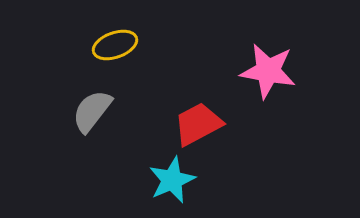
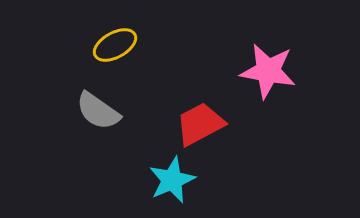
yellow ellipse: rotated 9 degrees counterclockwise
gray semicircle: moved 6 px right; rotated 93 degrees counterclockwise
red trapezoid: moved 2 px right
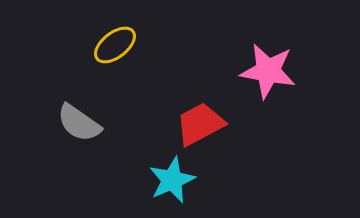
yellow ellipse: rotated 9 degrees counterclockwise
gray semicircle: moved 19 px left, 12 px down
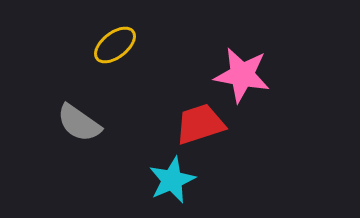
pink star: moved 26 px left, 4 px down
red trapezoid: rotated 10 degrees clockwise
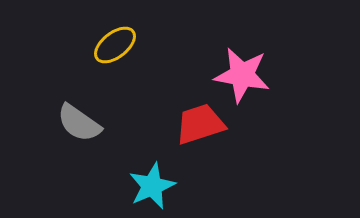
cyan star: moved 20 px left, 6 px down
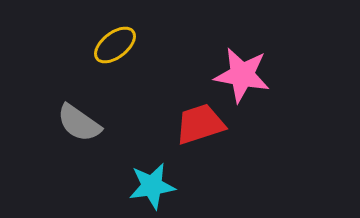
cyan star: rotated 15 degrees clockwise
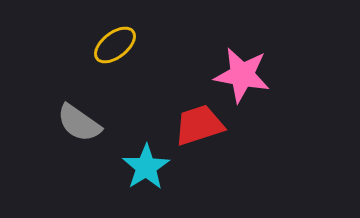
red trapezoid: moved 1 px left, 1 px down
cyan star: moved 6 px left, 19 px up; rotated 24 degrees counterclockwise
